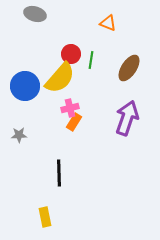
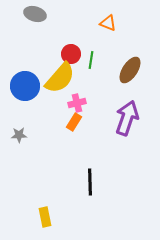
brown ellipse: moved 1 px right, 2 px down
pink cross: moved 7 px right, 5 px up
black line: moved 31 px right, 9 px down
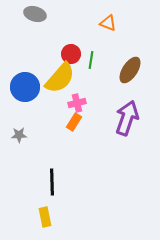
blue circle: moved 1 px down
black line: moved 38 px left
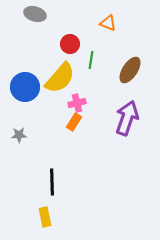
red circle: moved 1 px left, 10 px up
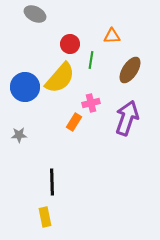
gray ellipse: rotated 10 degrees clockwise
orange triangle: moved 4 px right, 13 px down; rotated 24 degrees counterclockwise
pink cross: moved 14 px right
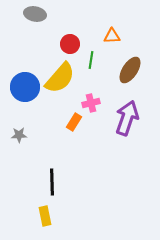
gray ellipse: rotated 15 degrees counterclockwise
yellow rectangle: moved 1 px up
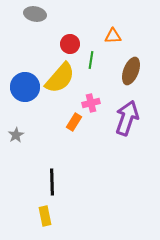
orange triangle: moved 1 px right
brown ellipse: moved 1 px right, 1 px down; rotated 12 degrees counterclockwise
gray star: moved 3 px left; rotated 28 degrees counterclockwise
